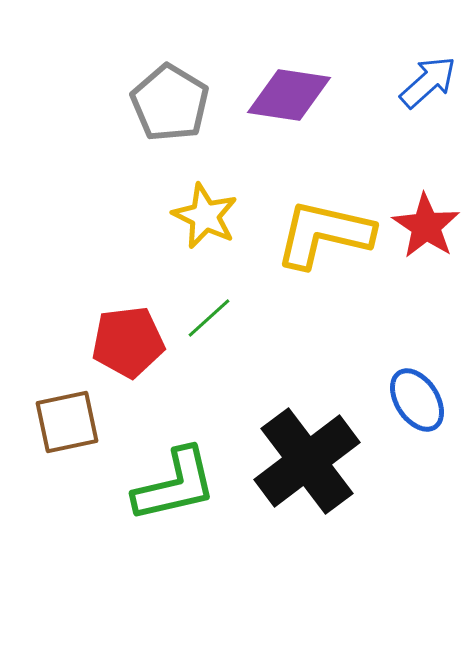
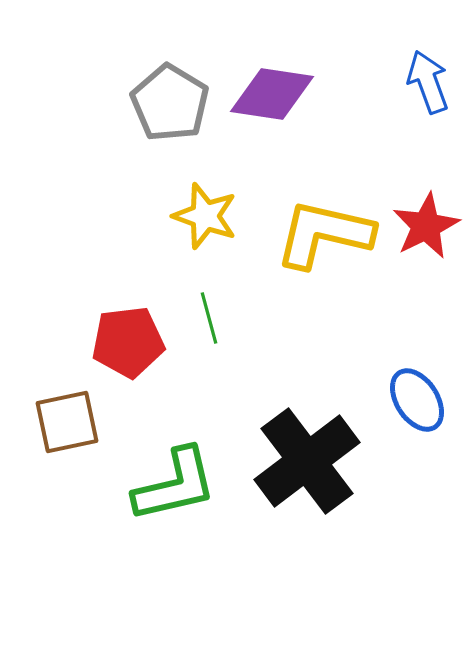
blue arrow: rotated 68 degrees counterclockwise
purple diamond: moved 17 px left, 1 px up
yellow star: rotated 6 degrees counterclockwise
red star: rotated 12 degrees clockwise
green line: rotated 63 degrees counterclockwise
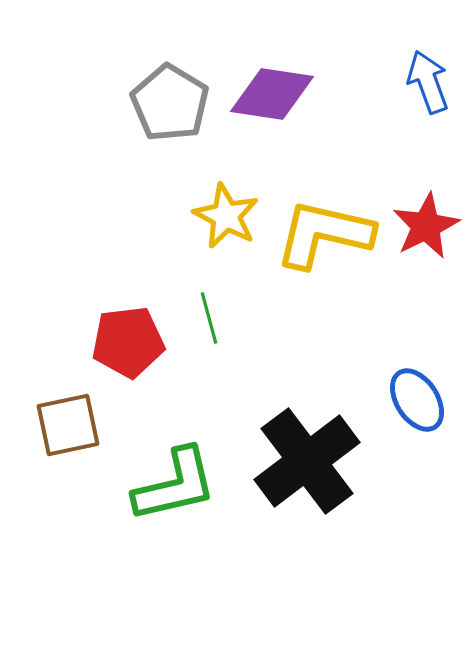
yellow star: moved 21 px right; rotated 8 degrees clockwise
brown square: moved 1 px right, 3 px down
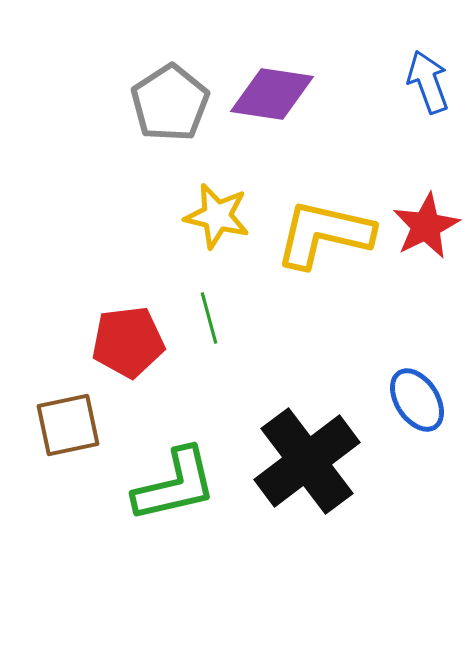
gray pentagon: rotated 8 degrees clockwise
yellow star: moved 9 px left; rotated 14 degrees counterclockwise
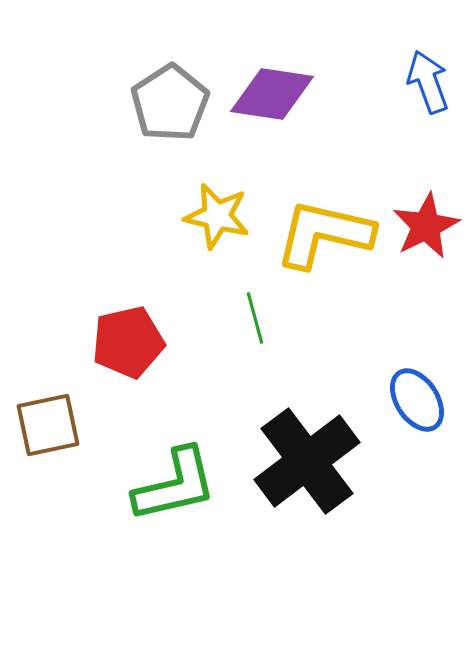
green line: moved 46 px right
red pentagon: rotated 6 degrees counterclockwise
brown square: moved 20 px left
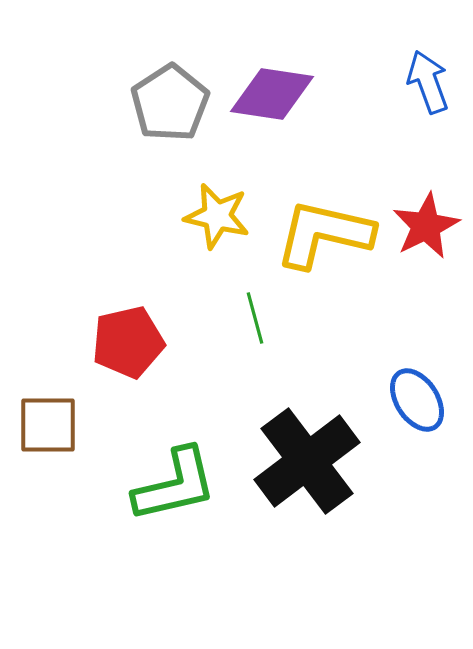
brown square: rotated 12 degrees clockwise
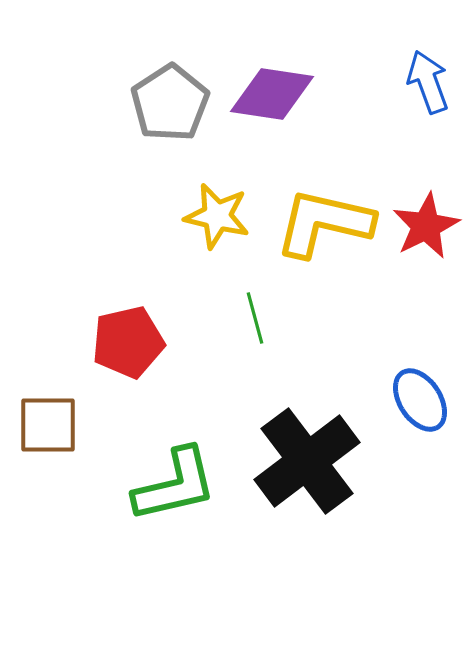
yellow L-shape: moved 11 px up
blue ellipse: moved 3 px right
